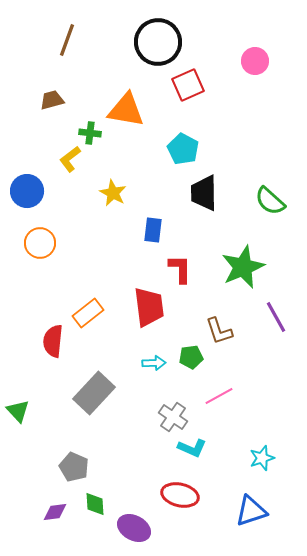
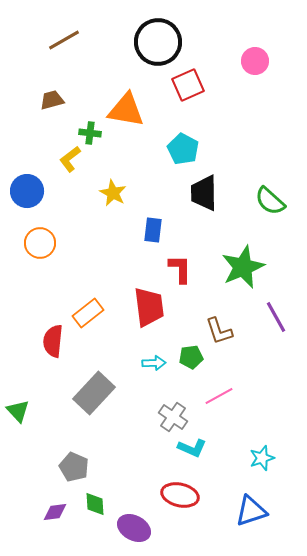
brown line: moved 3 px left; rotated 40 degrees clockwise
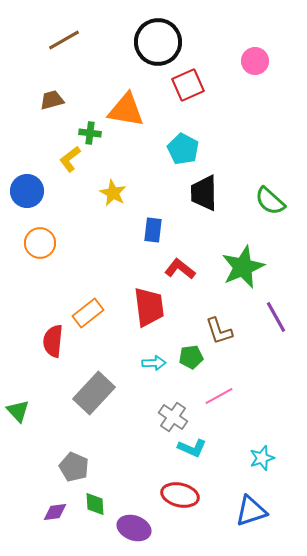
red L-shape: rotated 52 degrees counterclockwise
purple ellipse: rotated 8 degrees counterclockwise
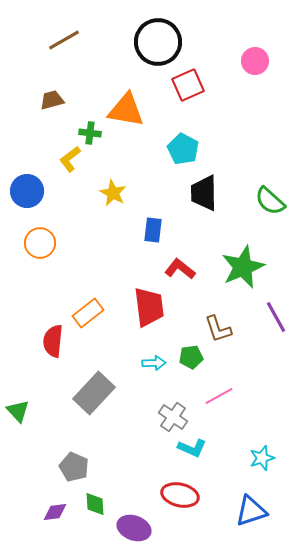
brown L-shape: moved 1 px left, 2 px up
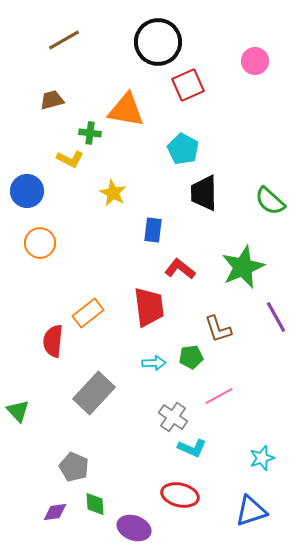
yellow L-shape: rotated 116 degrees counterclockwise
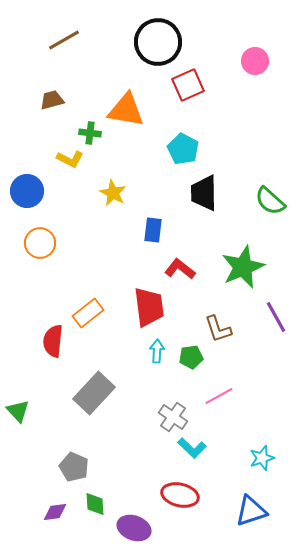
cyan arrow: moved 3 px right, 12 px up; rotated 85 degrees counterclockwise
cyan L-shape: rotated 20 degrees clockwise
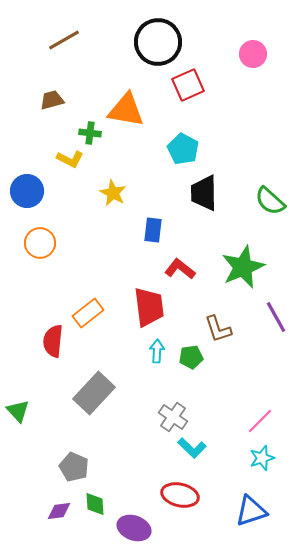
pink circle: moved 2 px left, 7 px up
pink line: moved 41 px right, 25 px down; rotated 16 degrees counterclockwise
purple diamond: moved 4 px right, 1 px up
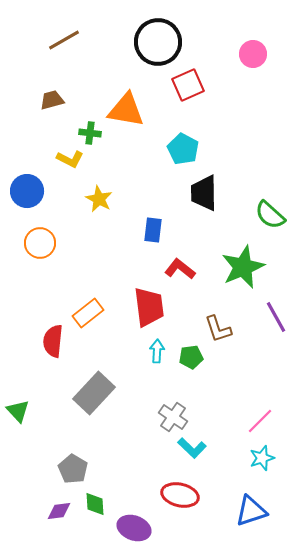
yellow star: moved 14 px left, 6 px down
green semicircle: moved 14 px down
gray pentagon: moved 1 px left, 2 px down; rotated 8 degrees clockwise
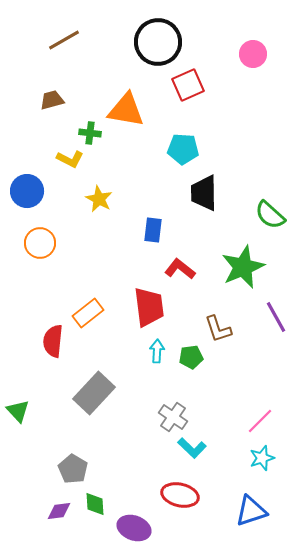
cyan pentagon: rotated 24 degrees counterclockwise
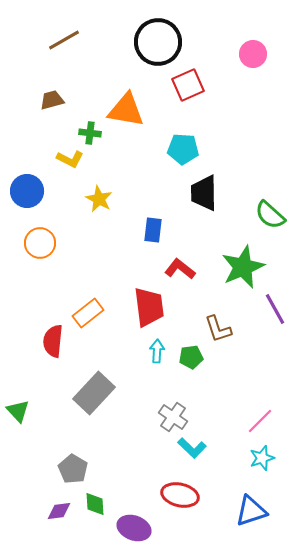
purple line: moved 1 px left, 8 px up
